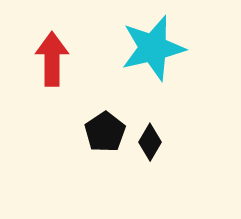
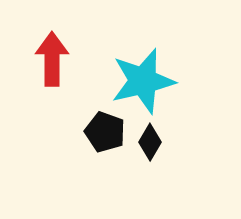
cyan star: moved 10 px left, 33 px down
black pentagon: rotated 18 degrees counterclockwise
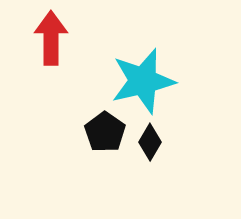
red arrow: moved 1 px left, 21 px up
black pentagon: rotated 15 degrees clockwise
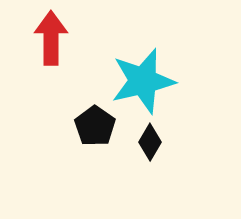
black pentagon: moved 10 px left, 6 px up
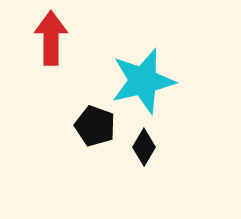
black pentagon: rotated 15 degrees counterclockwise
black diamond: moved 6 px left, 5 px down
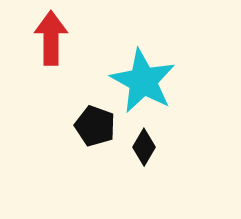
cyan star: rotated 30 degrees counterclockwise
